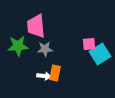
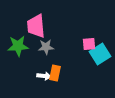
gray star: moved 1 px right, 2 px up
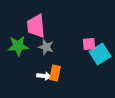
gray star: rotated 21 degrees clockwise
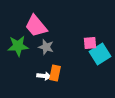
pink trapezoid: rotated 35 degrees counterclockwise
pink square: moved 1 px right, 1 px up
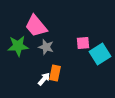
pink square: moved 7 px left
white arrow: moved 3 px down; rotated 56 degrees counterclockwise
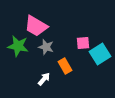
pink trapezoid: rotated 20 degrees counterclockwise
green star: rotated 15 degrees clockwise
orange rectangle: moved 10 px right, 7 px up; rotated 42 degrees counterclockwise
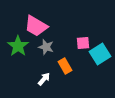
green star: rotated 25 degrees clockwise
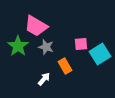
pink square: moved 2 px left, 1 px down
